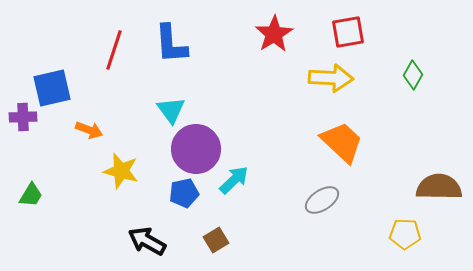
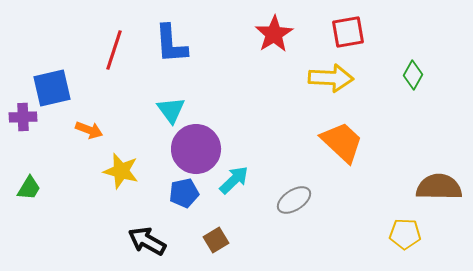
green trapezoid: moved 2 px left, 7 px up
gray ellipse: moved 28 px left
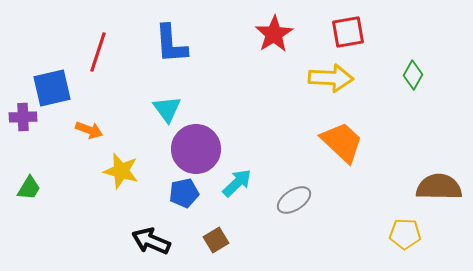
red line: moved 16 px left, 2 px down
cyan triangle: moved 4 px left, 1 px up
cyan arrow: moved 3 px right, 3 px down
black arrow: moved 4 px right; rotated 6 degrees counterclockwise
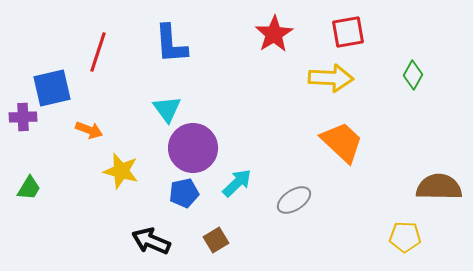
purple circle: moved 3 px left, 1 px up
yellow pentagon: moved 3 px down
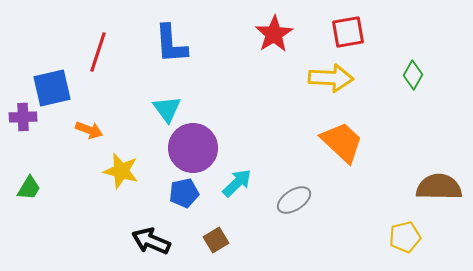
yellow pentagon: rotated 16 degrees counterclockwise
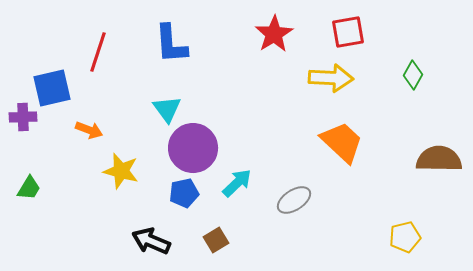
brown semicircle: moved 28 px up
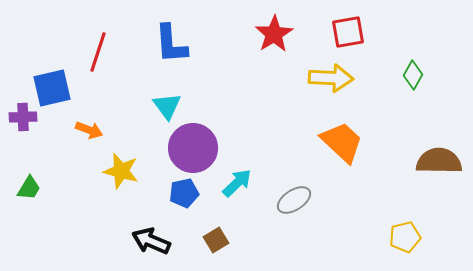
cyan triangle: moved 3 px up
brown semicircle: moved 2 px down
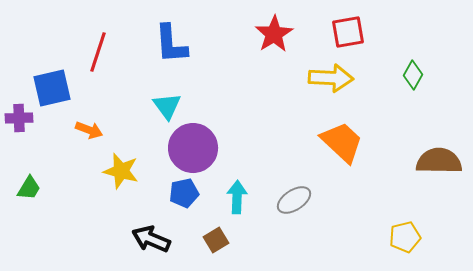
purple cross: moved 4 px left, 1 px down
cyan arrow: moved 14 px down; rotated 44 degrees counterclockwise
black arrow: moved 2 px up
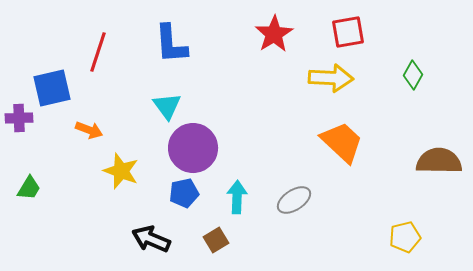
yellow star: rotated 6 degrees clockwise
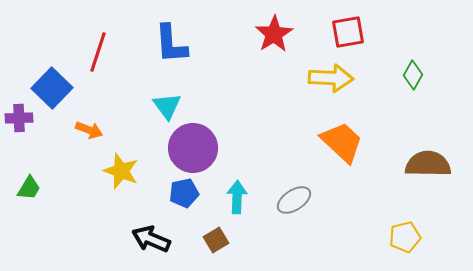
blue square: rotated 33 degrees counterclockwise
brown semicircle: moved 11 px left, 3 px down
